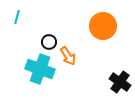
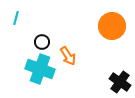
cyan line: moved 1 px left, 1 px down
orange circle: moved 9 px right
black circle: moved 7 px left
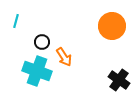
cyan line: moved 3 px down
orange arrow: moved 4 px left, 1 px down
cyan cross: moved 3 px left, 2 px down
black cross: moved 1 px left, 2 px up
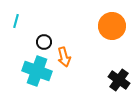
black circle: moved 2 px right
orange arrow: rotated 18 degrees clockwise
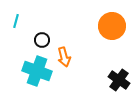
black circle: moved 2 px left, 2 px up
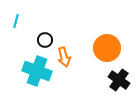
orange circle: moved 5 px left, 22 px down
black circle: moved 3 px right
